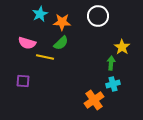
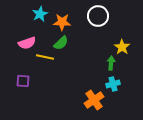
pink semicircle: rotated 36 degrees counterclockwise
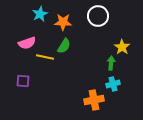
orange star: moved 1 px right
green semicircle: moved 3 px right, 3 px down; rotated 14 degrees counterclockwise
orange cross: rotated 24 degrees clockwise
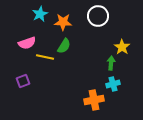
purple square: rotated 24 degrees counterclockwise
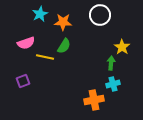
white circle: moved 2 px right, 1 px up
pink semicircle: moved 1 px left
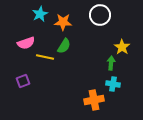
cyan cross: rotated 24 degrees clockwise
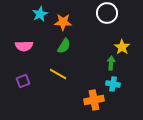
white circle: moved 7 px right, 2 px up
pink semicircle: moved 2 px left, 3 px down; rotated 18 degrees clockwise
yellow line: moved 13 px right, 17 px down; rotated 18 degrees clockwise
